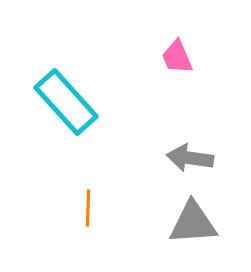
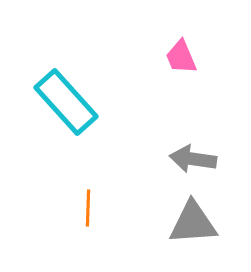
pink trapezoid: moved 4 px right
gray arrow: moved 3 px right, 1 px down
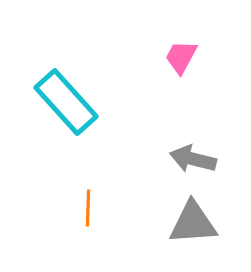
pink trapezoid: rotated 51 degrees clockwise
gray arrow: rotated 6 degrees clockwise
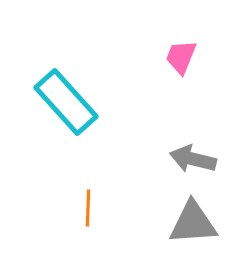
pink trapezoid: rotated 6 degrees counterclockwise
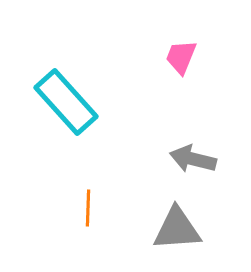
gray triangle: moved 16 px left, 6 px down
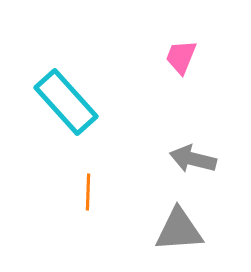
orange line: moved 16 px up
gray triangle: moved 2 px right, 1 px down
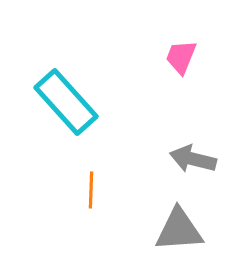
orange line: moved 3 px right, 2 px up
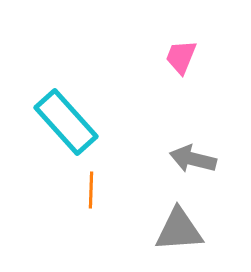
cyan rectangle: moved 20 px down
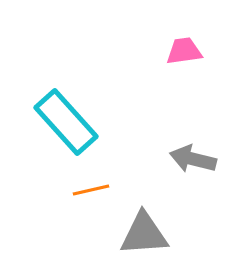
pink trapezoid: moved 3 px right, 6 px up; rotated 60 degrees clockwise
orange line: rotated 75 degrees clockwise
gray triangle: moved 35 px left, 4 px down
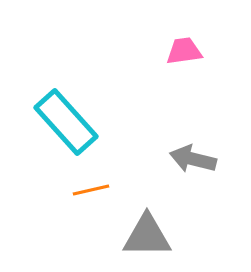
gray triangle: moved 3 px right, 2 px down; rotated 4 degrees clockwise
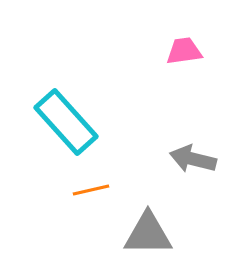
gray triangle: moved 1 px right, 2 px up
